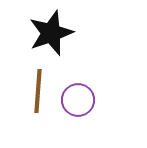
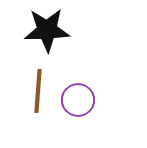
black star: moved 4 px left, 3 px up; rotated 18 degrees clockwise
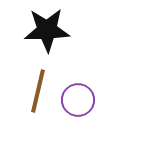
brown line: rotated 9 degrees clockwise
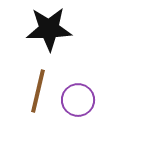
black star: moved 2 px right, 1 px up
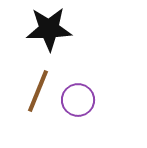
brown line: rotated 9 degrees clockwise
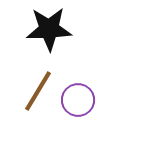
brown line: rotated 9 degrees clockwise
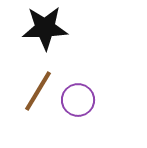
black star: moved 4 px left, 1 px up
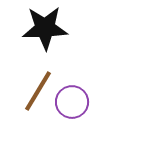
purple circle: moved 6 px left, 2 px down
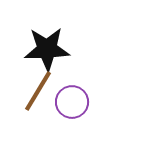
black star: moved 2 px right, 21 px down
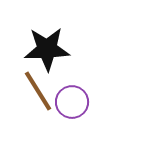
brown line: rotated 63 degrees counterclockwise
